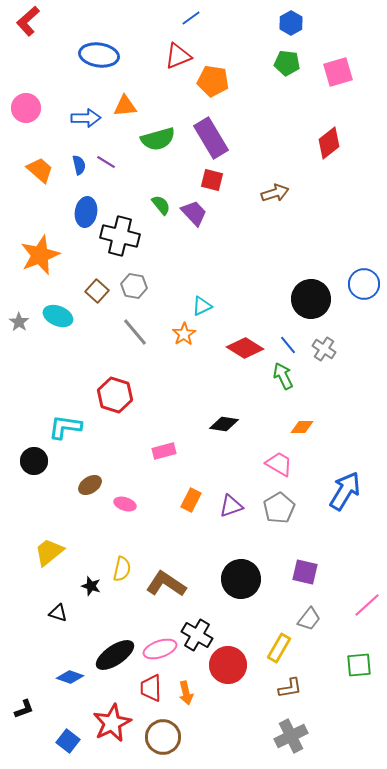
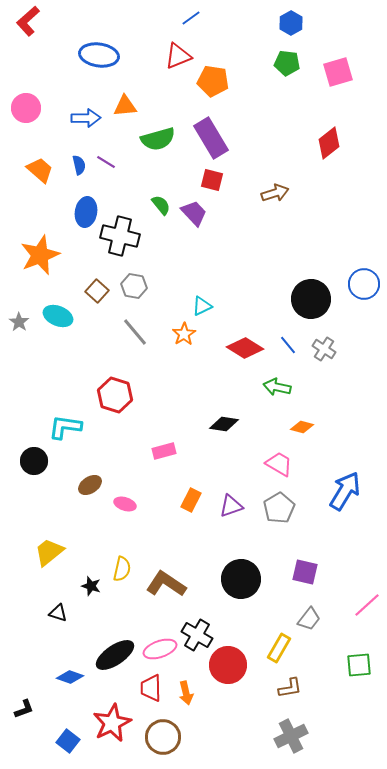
green arrow at (283, 376): moved 6 px left, 11 px down; rotated 52 degrees counterclockwise
orange diamond at (302, 427): rotated 15 degrees clockwise
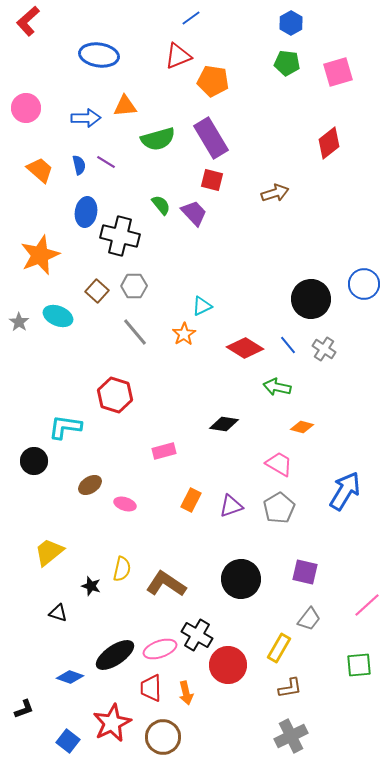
gray hexagon at (134, 286): rotated 10 degrees counterclockwise
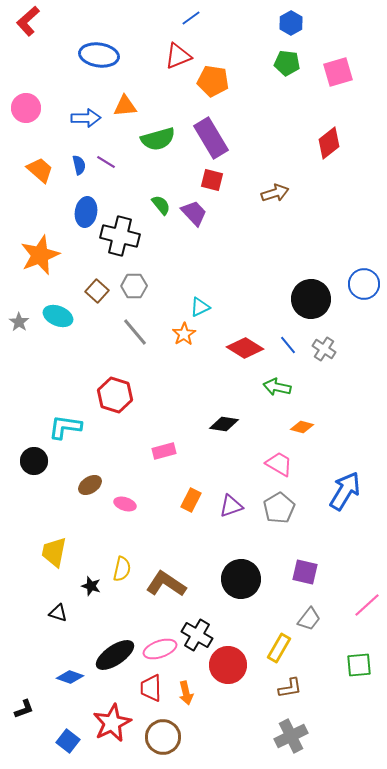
cyan triangle at (202, 306): moved 2 px left, 1 px down
yellow trapezoid at (49, 552): moved 5 px right; rotated 40 degrees counterclockwise
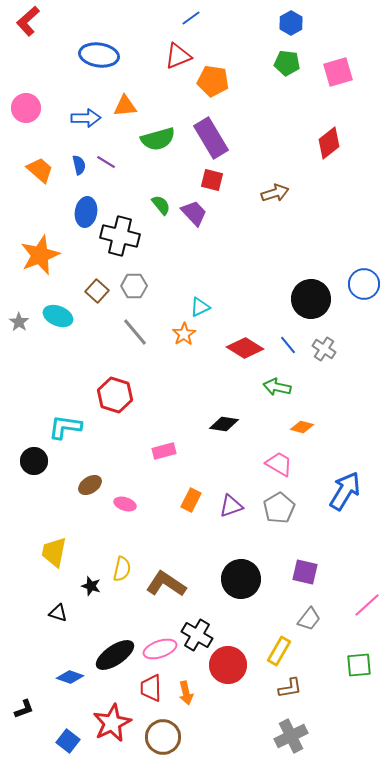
yellow rectangle at (279, 648): moved 3 px down
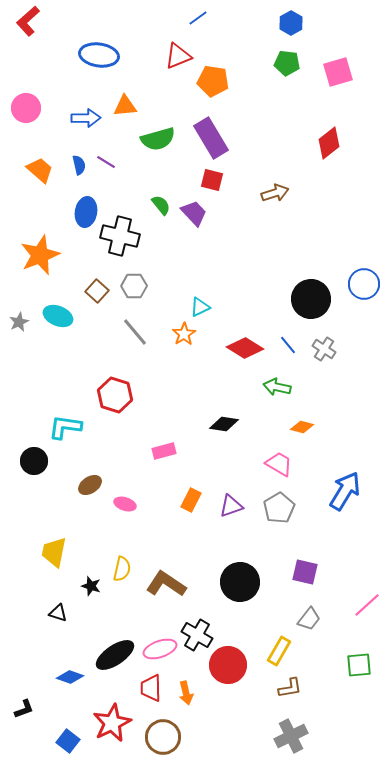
blue line at (191, 18): moved 7 px right
gray star at (19, 322): rotated 12 degrees clockwise
black circle at (241, 579): moved 1 px left, 3 px down
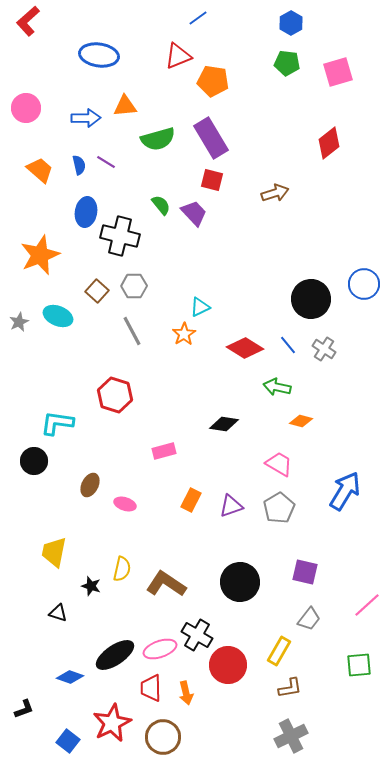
gray line at (135, 332): moved 3 px left, 1 px up; rotated 12 degrees clockwise
cyan L-shape at (65, 427): moved 8 px left, 4 px up
orange diamond at (302, 427): moved 1 px left, 6 px up
brown ellipse at (90, 485): rotated 30 degrees counterclockwise
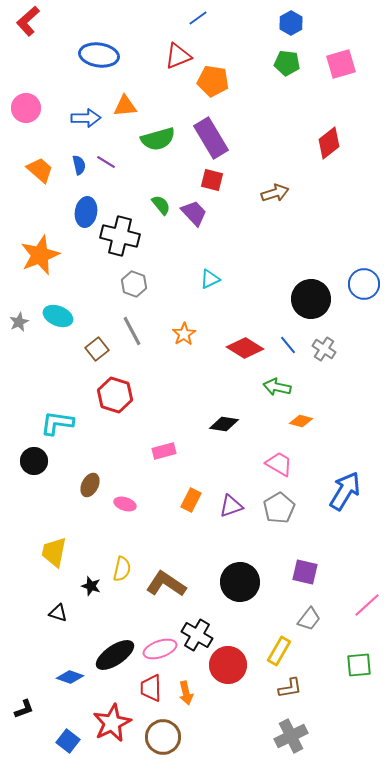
pink square at (338, 72): moved 3 px right, 8 px up
gray hexagon at (134, 286): moved 2 px up; rotated 20 degrees clockwise
brown square at (97, 291): moved 58 px down; rotated 10 degrees clockwise
cyan triangle at (200, 307): moved 10 px right, 28 px up
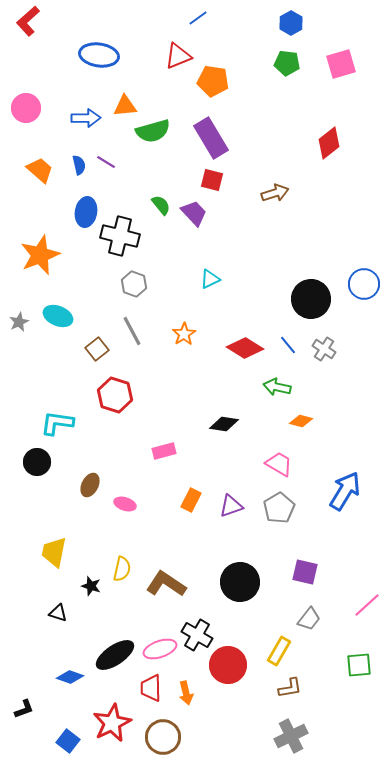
green semicircle at (158, 139): moved 5 px left, 8 px up
black circle at (34, 461): moved 3 px right, 1 px down
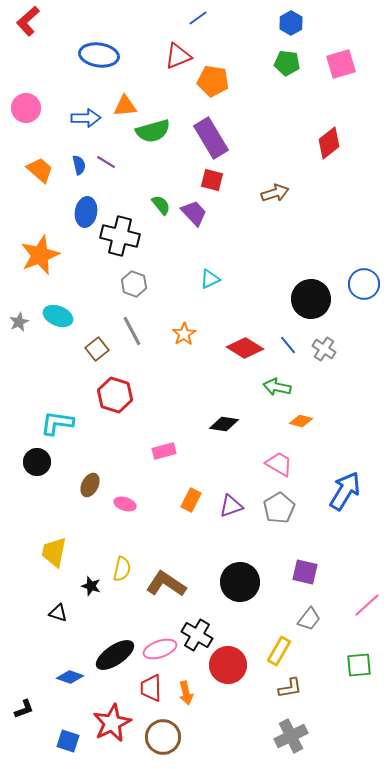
blue square at (68, 741): rotated 20 degrees counterclockwise
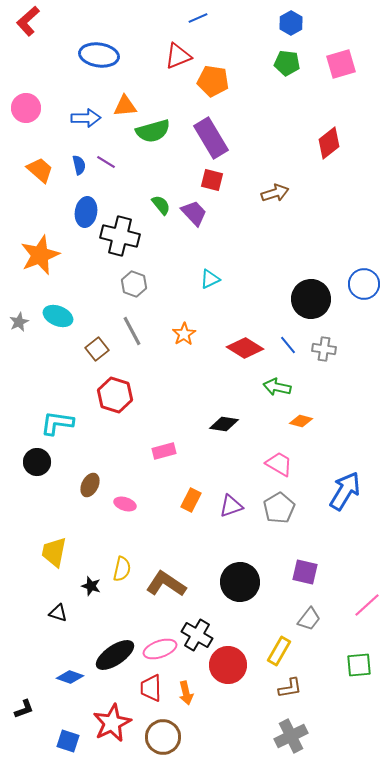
blue line at (198, 18): rotated 12 degrees clockwise
gray cross at (324, 349): rotated 25 degrees counterclockwise
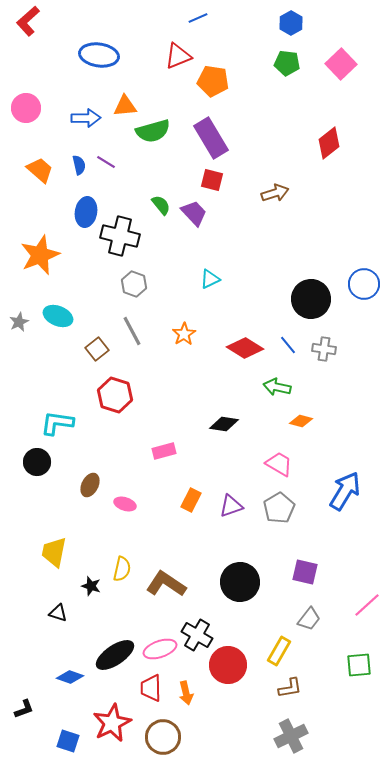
pink square at (341, 64): rotated 28 degrees counterclockwise
